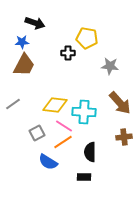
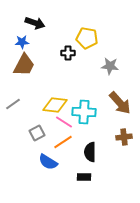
pink line: moved 4 px up
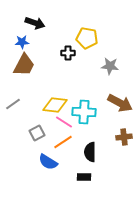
brown arrow: rotated 20 degrees counterclockwise
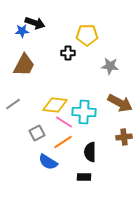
yellow pentagon: moved 3 px up; rotated 10 degrees counterclockwise
blue star: moved 11 px up
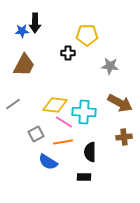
black arrow: rotated 72 degrees clockwise
gray square: moved 1 px left, 1 px down
orange line: rotated 24 degrees clockwise
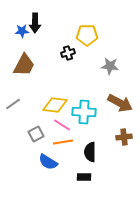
black cross: rotated 16 degrees counterclockwise
pink line: moved 2 px left, 3 px down
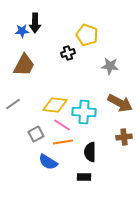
yellow pentagon: rotated 20 degrees clockwise
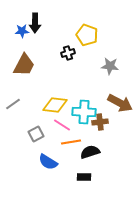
brown cross: moved 24 px left, 15 px up
orange line: moved 8 px right
black semicircle: rotated 72 degrees clockwise
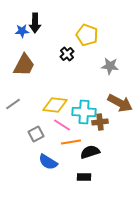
black cross: moved 1 px left, 1 px down; rotated 24 degrees counterclockwise
